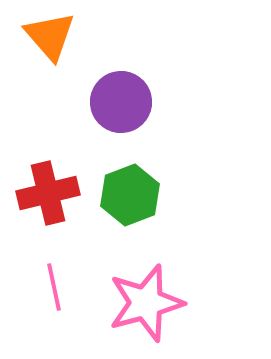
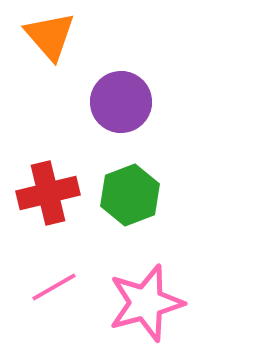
pink line: rotated 72 degrees clockwise
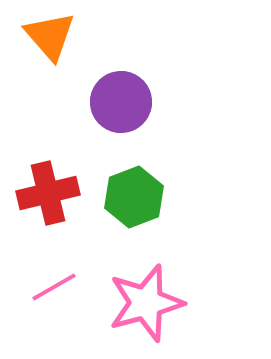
green hexagon: moved 4 px right, 2 px down
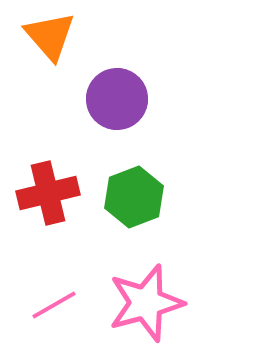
purple circle: moved 4 px left, 3 px up
pink line: moved 18 px down
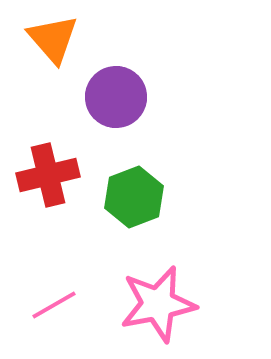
orange triangle: moved 3 px right, 3 px down
purple circle: moved 1 px left, 2 px up
red cross: moved 18 px up
pink star: moved 12 px right, 1 px down; rotated 4 degrees clockwise
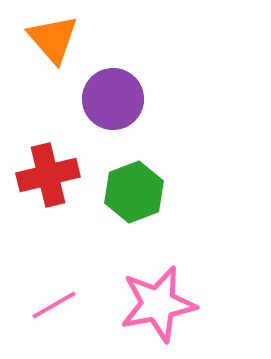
purple circle: moved 3 px left, 2 px down
green hexagon: moved 5 px up
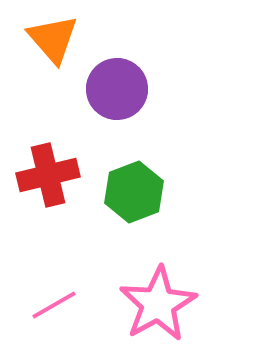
purple circle: moved 4 px right, 10 px up
pink star: rotated 18 degrees counterclockwise
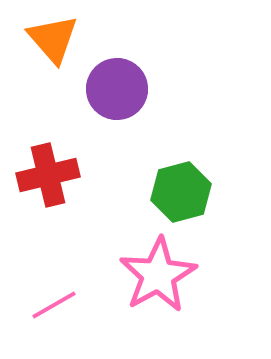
green hexagon: moved 47 px right; rotated 6 degrees clockwise
pink star: moved 29 px up
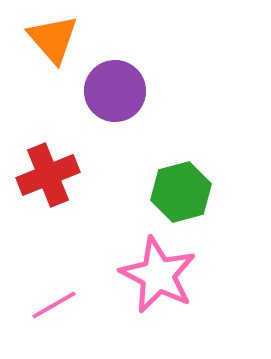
purple circle: moved 2 px left, 2 px down
red cross: rotated 8 degrees counterclockwise
pink star: rotated 16 degrees counterclockwise
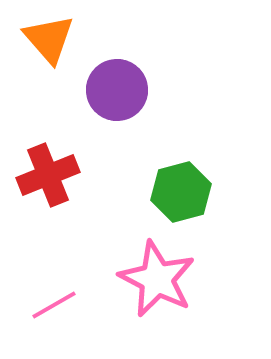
orange triangle: moved 4 px left
purple circle: moved 2 px right, 1 px up
pink star: moved 1 px left, 4 px down
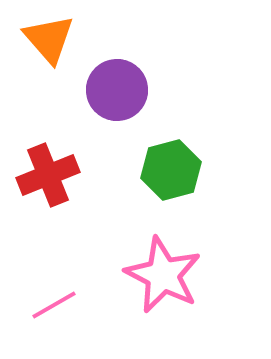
green hexagon: moved 10 px left, 22 px up
pink star: moved 6 px right, 4 px up
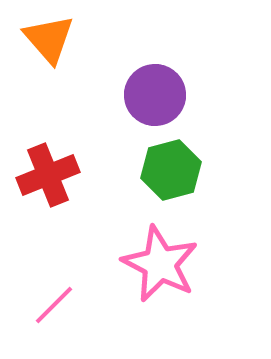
purple circle: moved 38 px right, 5 px down
pink star: moved 3 px left, 11 px up
pink line: rotated 15 degrees counterclockwise
